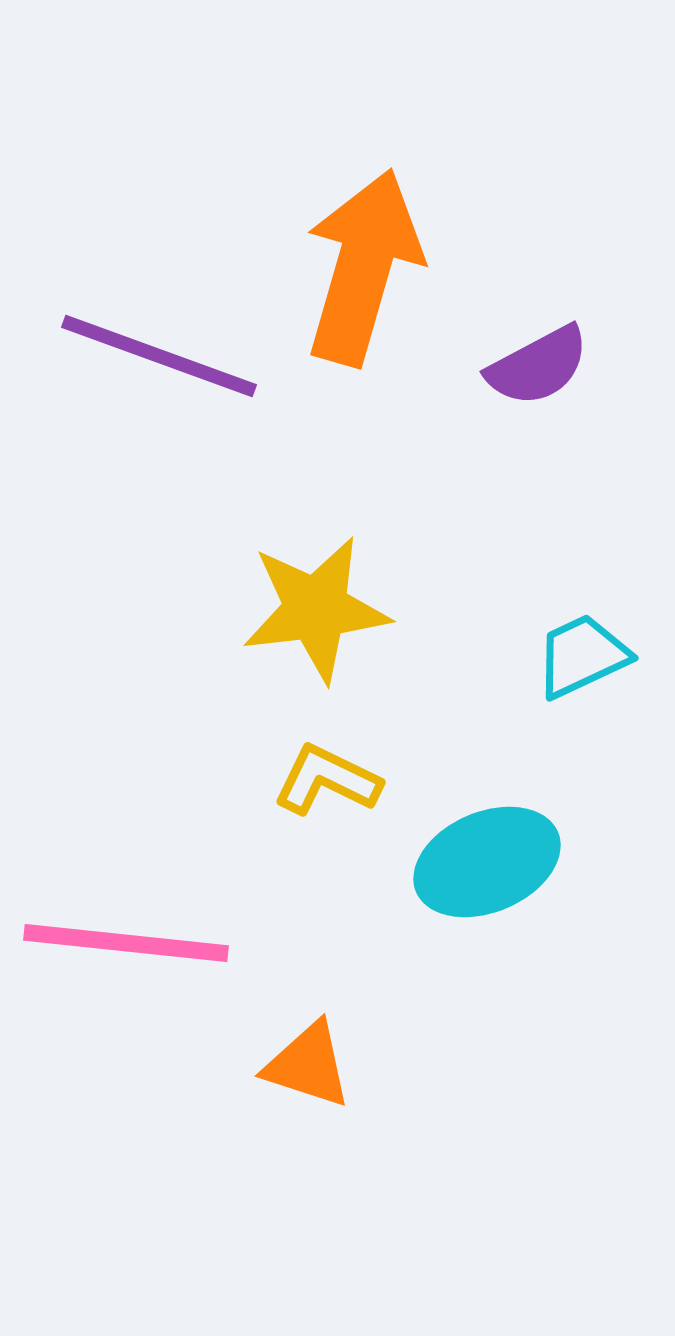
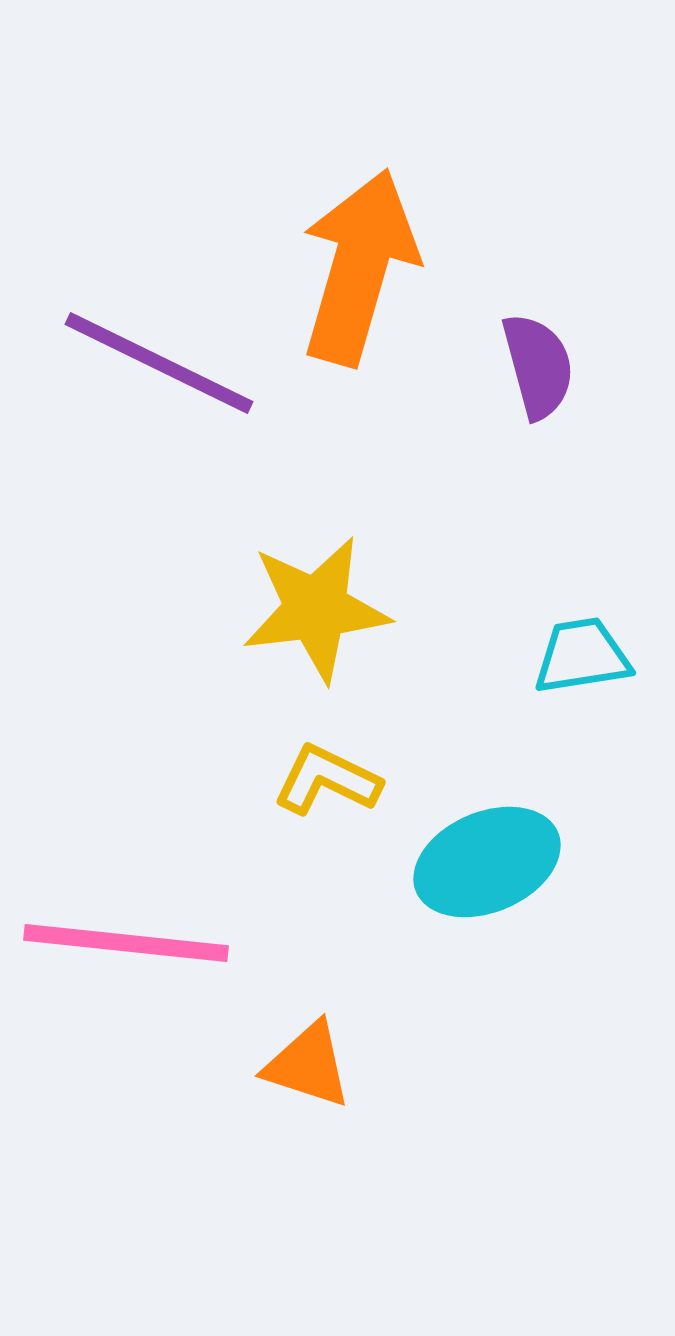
orange arrow: moved 4 px left
purple line: moved 7 px down; rotated 6 degrees clockwise
purple semicircle: rotated 77 degrees counterclockwise
cyan trapezoid: rotated 16 degrees clockwise
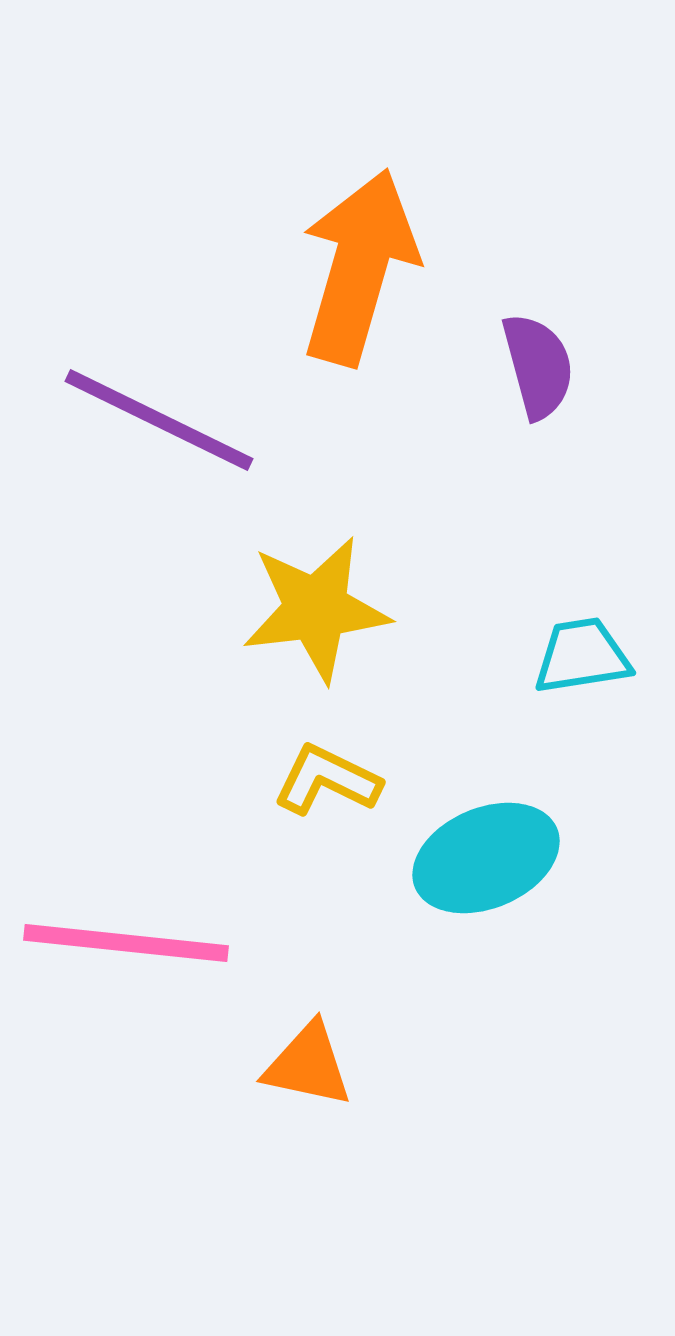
purple line: moved 57 px down
cyan ellipse: moved 1 px left, 4 px up
orange triangle: rotated 6 degrees counterclockwise
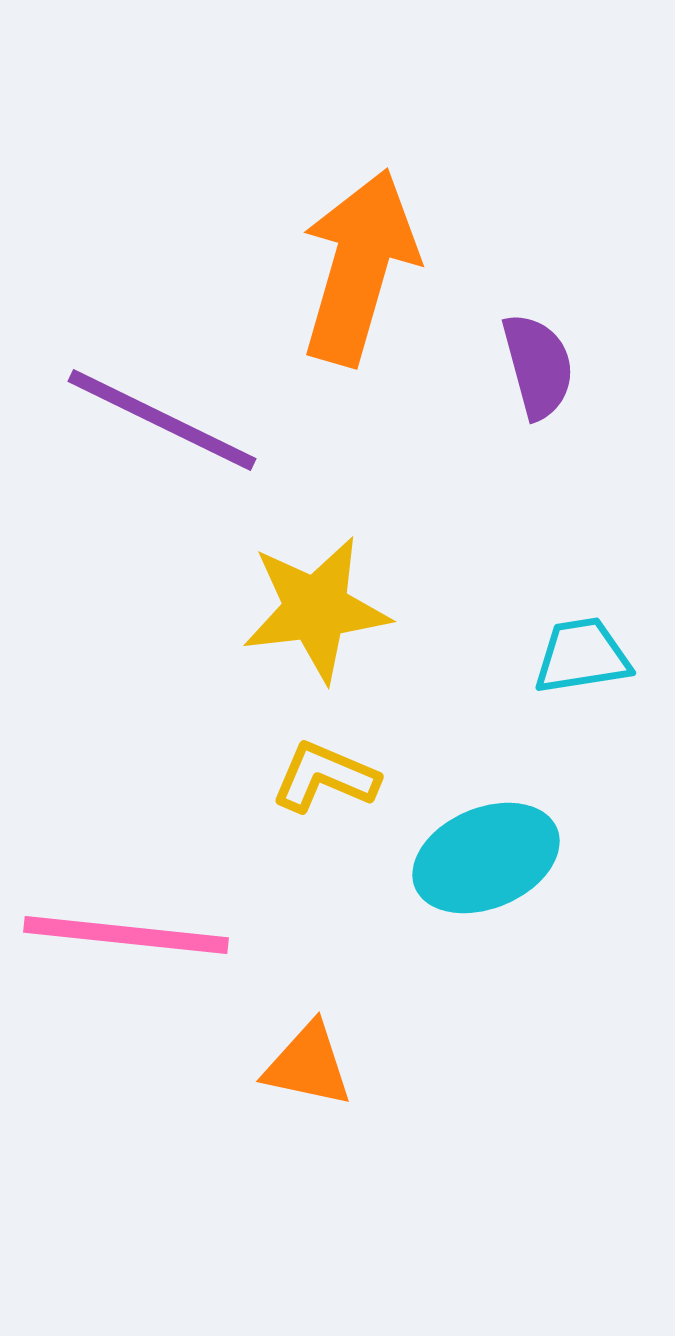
purple line: moved 3 px right
yellow L-shape: moved 2 px left, 3 px up; rotated 3 degrees counterclockwise
pink line: moved 8 px up
